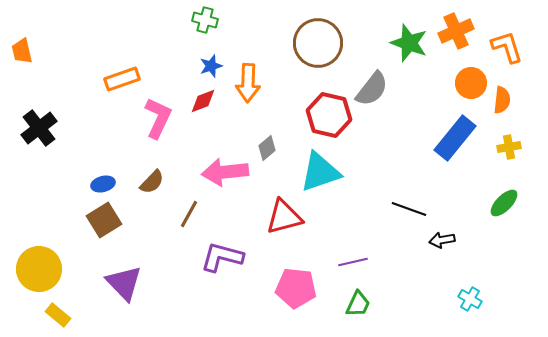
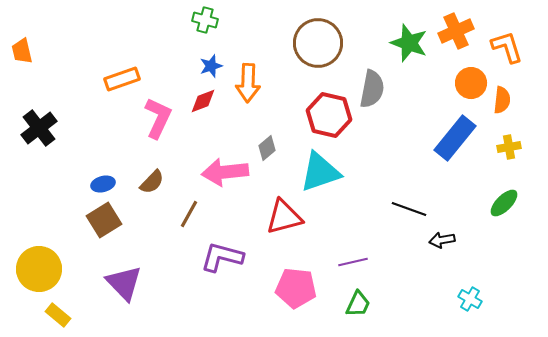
gray semicircle: rotated 27 degrees counterclockwise
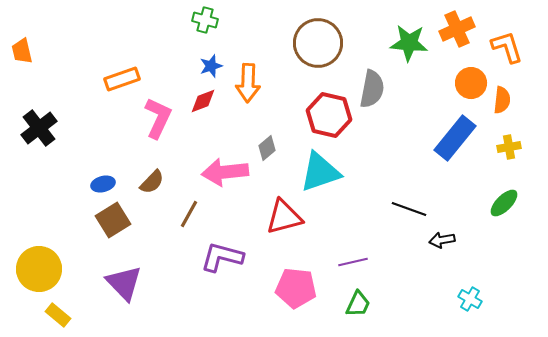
orange cross: moved 1 px right, 2 px up
green star: rotated 15 degrees counterclockwise
brown square: moved 9 px right
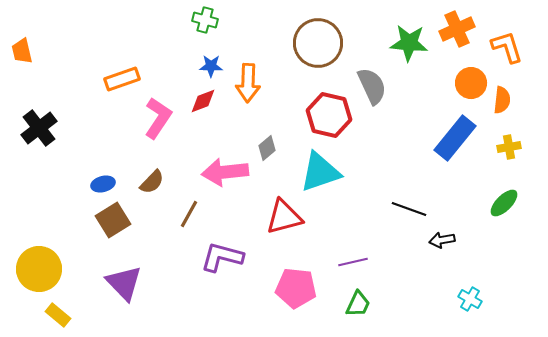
blue star: rotated 20 degrees clockwise
gray semicircle: moved 3 px up; rotated 36 degrees counterclockwise
pink L-shape: rotated 9 degrees clockwise
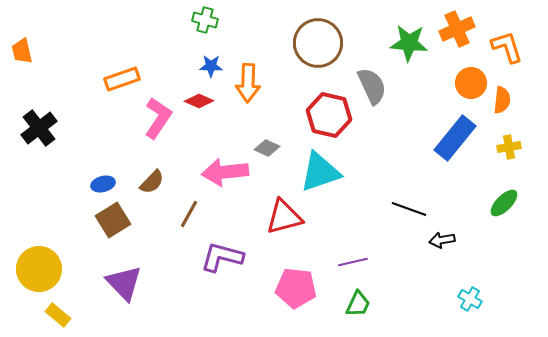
red diamond: moved 4 px left; rotated 44 degrees clockwise
gray diamond: rotated 65 degrees clockwise
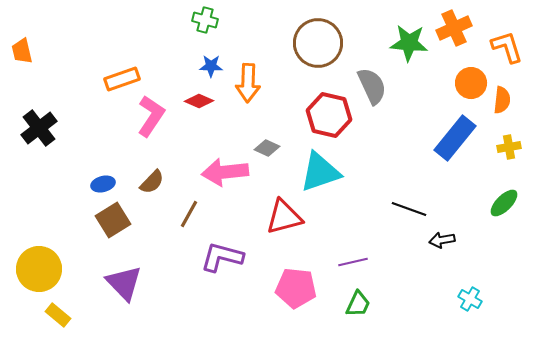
orange cross: moved 3 px left, 1 px up
pink L-shape: moved 7 px left, 2 px up
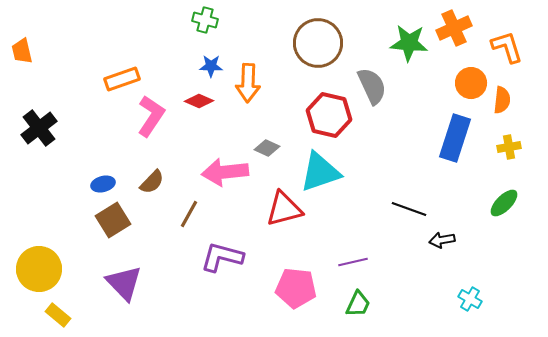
blue rectangle: rotated 21 degrees counterclockwise
red triangle: moved 8 px up
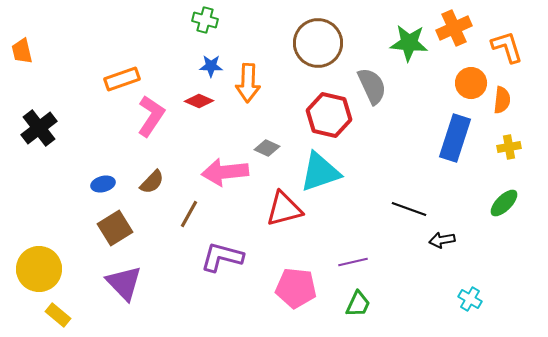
brown square: moved 2 px right, 8 px down
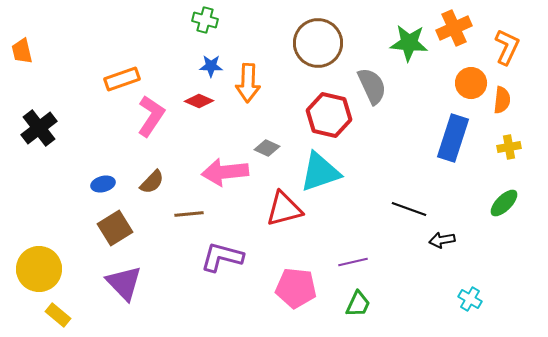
orange L-shape: rotated 42 degrees clockwise
blue rectangle: moved 2 px left
brown line: rotated 56 degrees clockwise
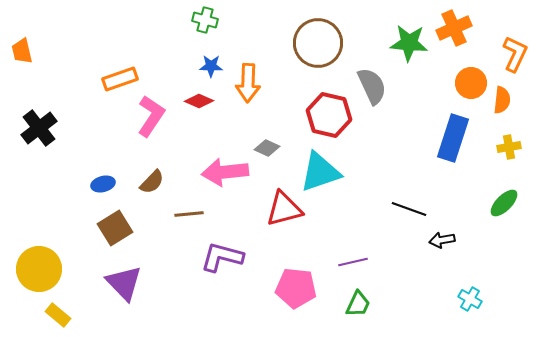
orange L-shape: moved 8 px right, 7 px down
orange rectangle: moved 2 px left
